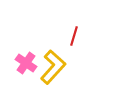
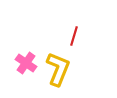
yellow L-shape: moved 5 px right, 2 px down; rotated 20 degrees counterclockwise
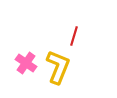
yellow L-shape: moved 2 px up
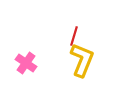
yellow L-shape: moved 24 px right, 7 px up
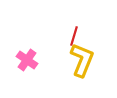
pink cross: moved 1 px right, 3 px up
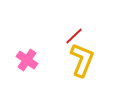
red line: rotated 30 degrees clockwise
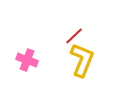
pink cross: rotated 15 degrees counterclockwise
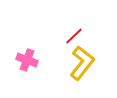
yellow L-shape: moved 3 px down; rotated 16 degrees clockwise
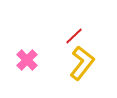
pink cross: rotated 25 degrees clockwise
